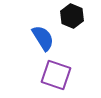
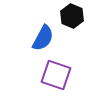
blue semicircle: rotated 60 degrees clockwise
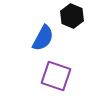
purple square: moved 1 px down
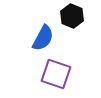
purple square: moved 2 px up
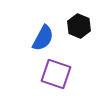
black hexagon: moved 7 px right, 10 px down
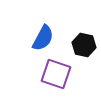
black hexagon: moved 5 px right, 19 px down; rotated 10 degrees counterclockwise
